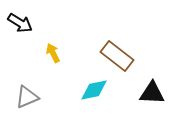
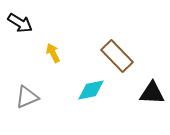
brown rectangle: rotated 8 degrees clockwise
cyan diamond: moved 3 px left
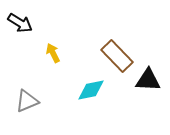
black triangle: moved 4 px left, 13 px up
gray triangle: moved 4 px down
